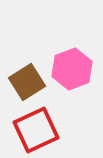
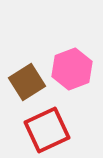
red square: moved 11 px right
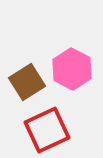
pink hexagon: rotated 12 degrees counterclockwise
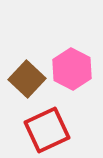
brown square: moved 3 px up; rotated 15 degrees counterclockwise
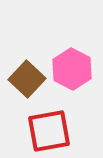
red square: moved 2 px right, 1 px down; rotated 15 degrees clockwise
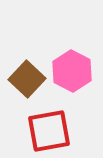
pink hexagon: moved 2 px down
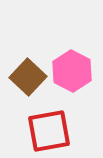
brown square: moved 1 px right, 2 px up
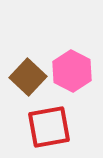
red square: moved 4 px up
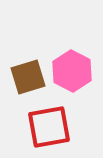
brown square: rotated 30 degrees clockwise
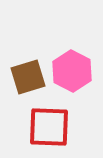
red square: rotated 12 degrees clockwise
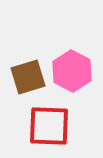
red square: moved 1 px up
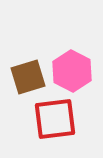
red square: moved 6 px right, 7 px up; rotated 9 degrees counterclockwise
